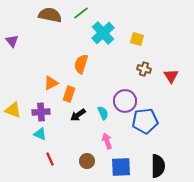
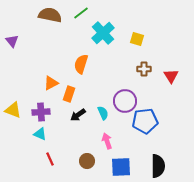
brown cross: rotated 16 degrees counterclockwise
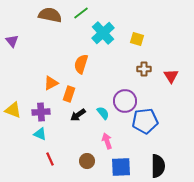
cyan semicircle: rotated 16 degrees counterclockwise
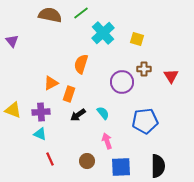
purple circle: moved 3 px left, 19 px up
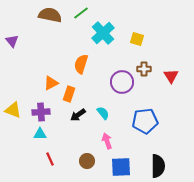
cyan triangle: rotated 24 degrees counterclockwise
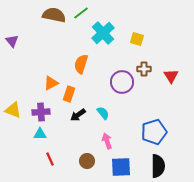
brown semicircle: moved 4 px right
blue pentagon: moved 9 px right, 11 px down; rotated 10 degrees counterclockwise
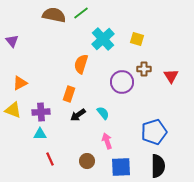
cyan cross: moved 6 px down
orange triangle: moved 31 px left
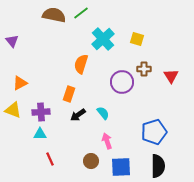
brown circle: moved 4 px right
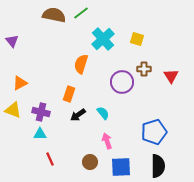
purple cross: rotated 18 degrees clockwise
brown circle: moved 1 px left, 1 px down
